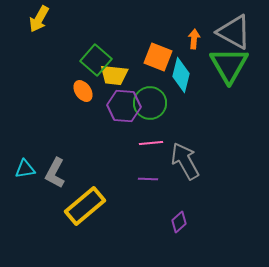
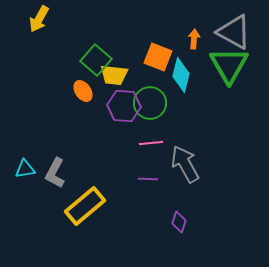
gray arrow: moved 3 px down
purple diamond: rotated 30 degrees counterclockwise
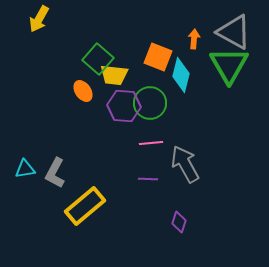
green square: moved 2 px right, 1 px up
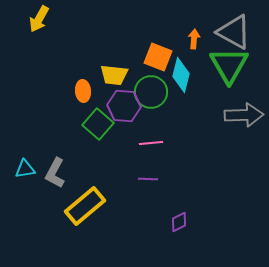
green square: moved 65 px down
orange ellipse: rotated 30 degrees clockwise
green circle: moved 1 px right, 11 px up
gray arrow: moved 59 px right, 49 px up; rotated 117 degrees clockwise
purple diamond: rotated 45 degrees clockwise
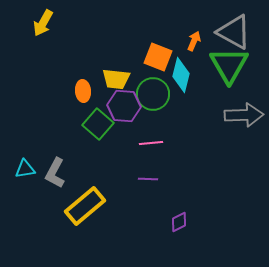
yellow arrow: moved 4 px right, 4 px down
orange arrow: moved 2 px down; rotated 18 degrees clockwise
yellow trapezoid: moved 2 px right, 4 px down
green circle: moved 2 px right, 2 px down
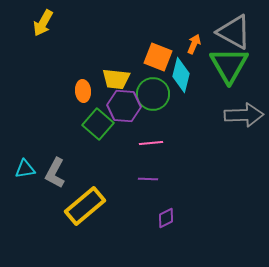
orange arrow: moved 3 px down
purple diamond: moved 13 px left, 4 px up
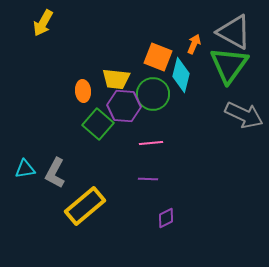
green triangle: rotated 6 degrees clockwise
gray arrow: rotated 27 degrees clockwise
